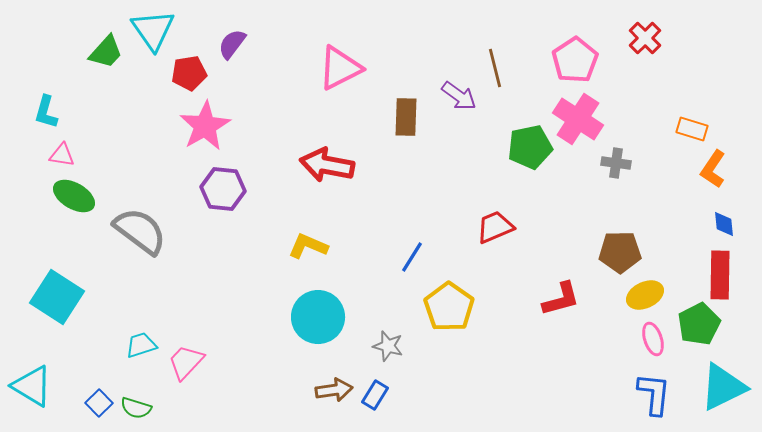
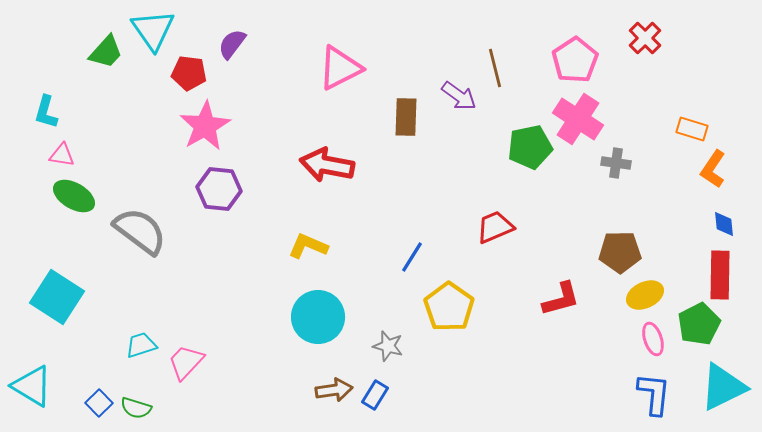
red pentagon at (189, 73): rotated 16 degrees clockwise
purple hexagon at (223, 189): moved 4 px left
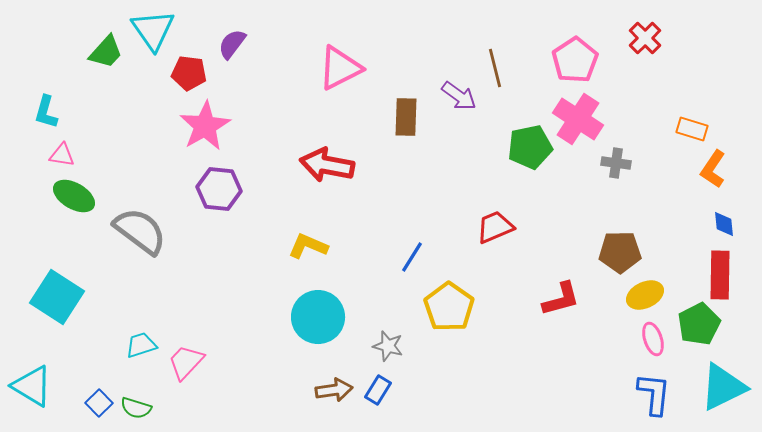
blue rectangle at (375, 395): moved 3 px right, 5 px up
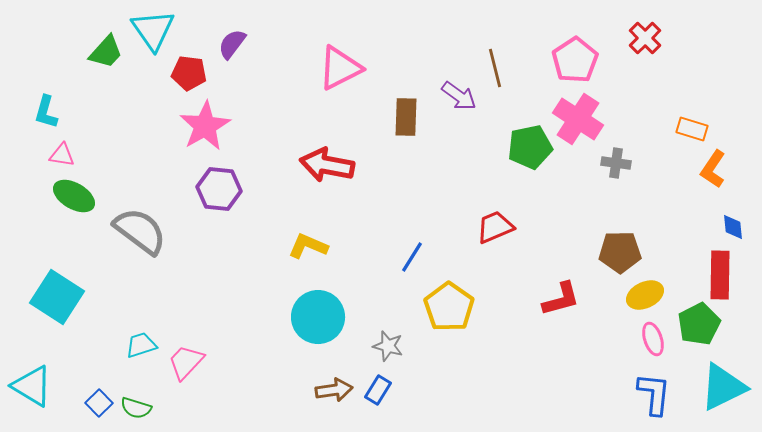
blue diamond at (724, 224): moved 9 px right, 3 px down
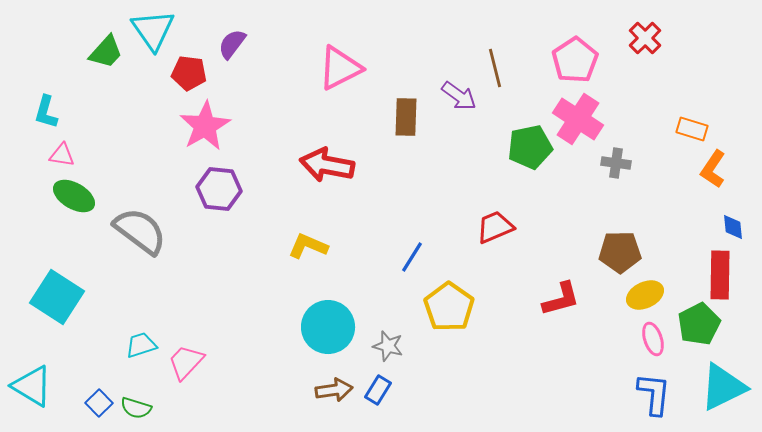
cyan circle at (318, 317): moved 10 px right, 10 px down
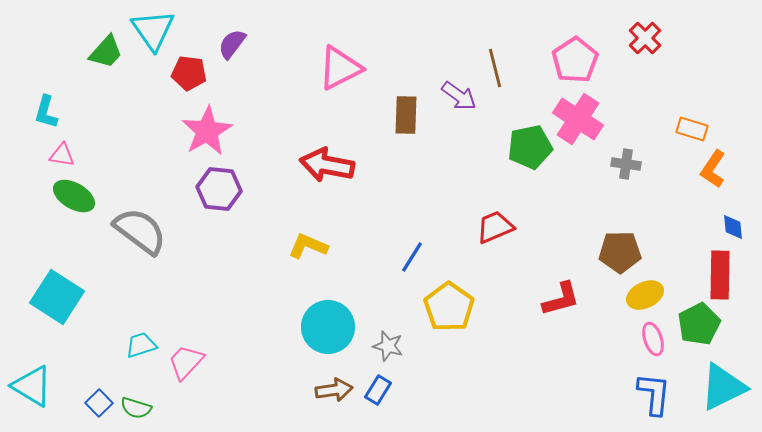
brown rectangle at (406, 117): moved 2 px up
pink star at (205, 126): moved 2 px right, 5 px down
gray cross at (616, 163): moved 10 px right, 1 px down
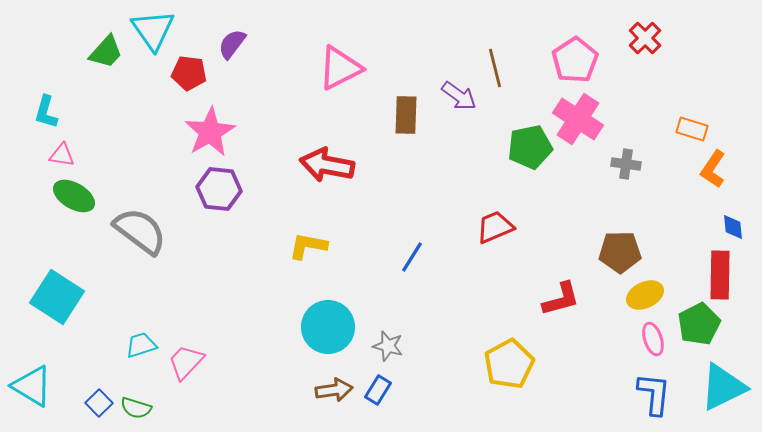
pink star at (207, 131): moved 3 px right, 1 px down
yellow L-shape at (308, 246): rotated 12 degrees counterclockwise
yellow pentagon at (449, 307): moved 60 px right, 57 px down; rotated 9 degrees clockwise
